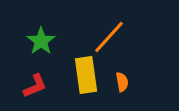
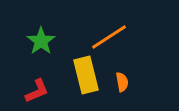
orange line: rotated 15 degrees clockwise
yellow rectangle: rotated 6 degrees counterclockwise
red L-shape: moved 2 px right, 5 px down
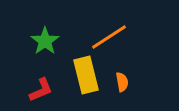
green star: moved 4 px right
red L-shape: moved 4 px right, 1 px up
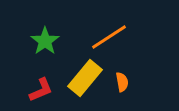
yellow rectangle: moved 1 px left, 3 px down; rotated 54 degrees clockwise
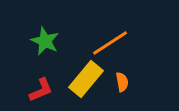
orange line: moved 1 px right, 6 px down
green star: rotated 12 degrees counterclockwise
yellow rectangle: moved 1 px right, 1 px down
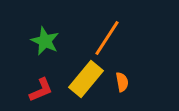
orange line: moved 3 px left, 5 px up; rotated 24 degrees counterclockwise
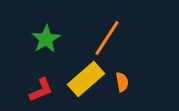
green star: moved 1 px right, 2 px up; rotated 16 degrees clockwise
yellow rectangle: rotated 9 degrees clockwise
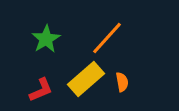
orange line: rotated 9 degrees clockwise
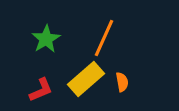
orange line: moved 3 px left; rotated 18 degrees counterclockwise
